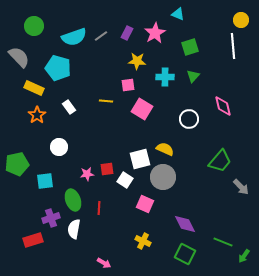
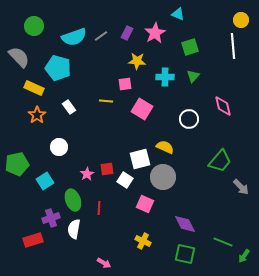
pink square at (128, 85): moved 3 px left, 1 px up
yellow semicircle at (165, 149): moved 2 px up
pink star at (87, 174): rotated 24 degrees counterclockwise
cyan square at (45, 181): rotated 24 degrees counterclockwise
green square at (185, 254): rotated 15 degrees counterclockwise
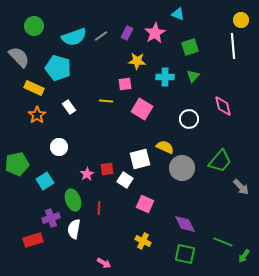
gray circle at (163, 177): moved 19 px right, 9 px up
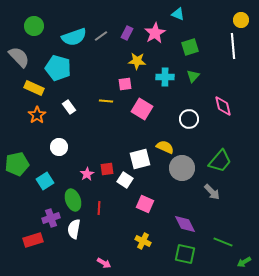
gray arrow at (241, 187): moved 29 px left, 5 px down
green arrow at (244, 256): moved 6 px down; rotated 24 degrees clockwise
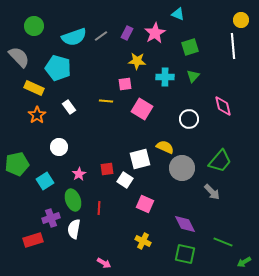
pink star at (87, 174): moved 8 px left
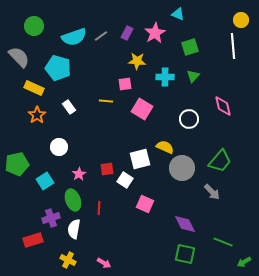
yellow cross at (143, 241): moved 75 px left, 19 px down
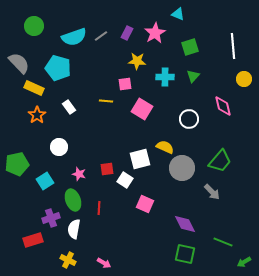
yellow circle at (241, 20): moved 3 px right, 59 px down
gray semicircle at (19, 57): moved 6 px down
pink star at (79, 174): rotated 24 degrees counterclockwise
